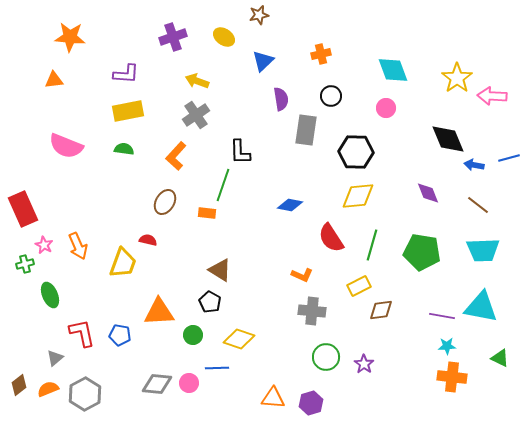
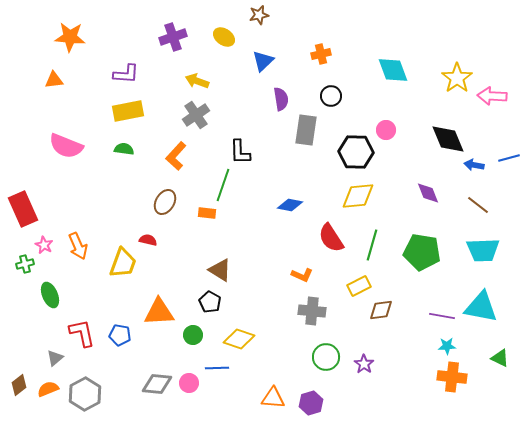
pink circle at (386, 108): moved 22 px down
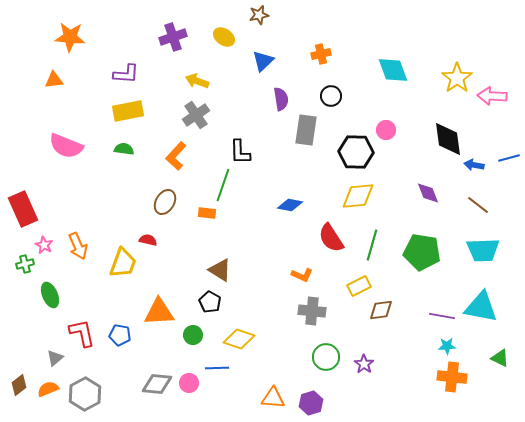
black diamond at (448, 139): rotated 15 degrees clockwise
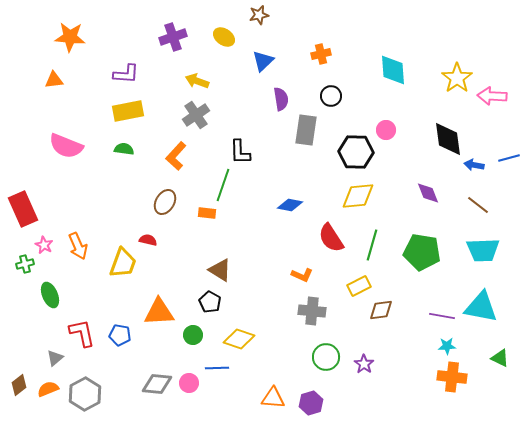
cyan diamond at (393, 70): rotated 16 degrees clockwise
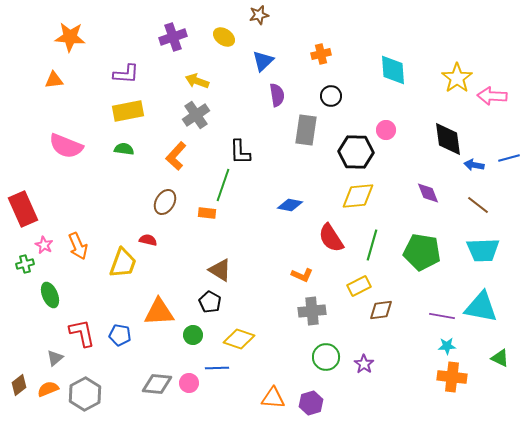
purple semicircle at (281, 99): moved 4 px left, 4 px up
gray cross at (312, 311): rotated 12 degrees counterclockwise
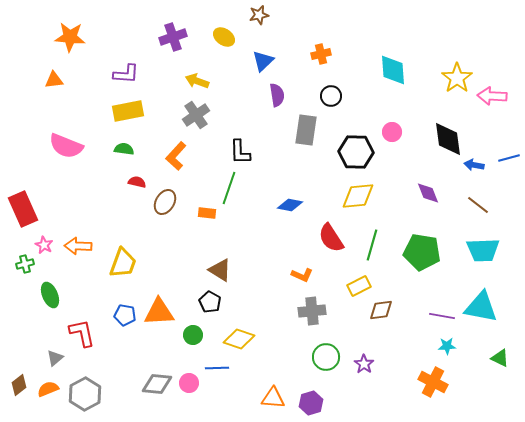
pink circle at (386, 130): moved 6 px right, 2 px down
green line at (223, 185): moved 6 px right, 3 px down
red semicircle at (148, 240): moved 11 px left, 58 px up
orange arrow at (78, 246): rotated 116 degrees clockwise
blue pentagon at (120, 335): moved 5 px right, 20 px up
orange cross at (452, 377): moved 19 px left, 5 px down; rotated 20 degrees clockwise
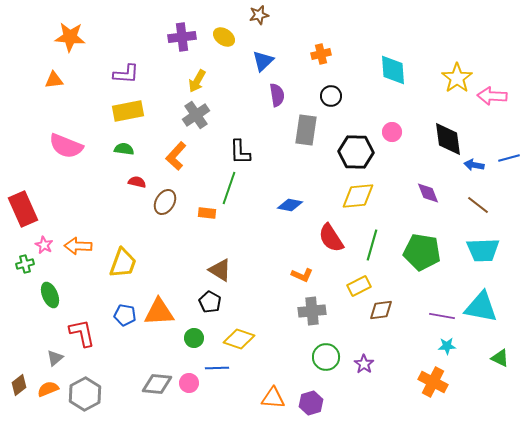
purple cross at (173, 37): moved 9 px right; rotated 12 degrees clockwise
yellow arrow at (197, 81): rotated 80 degrees counterclockwise
green circle at (193, 335): moved 1 px right, 3 px down
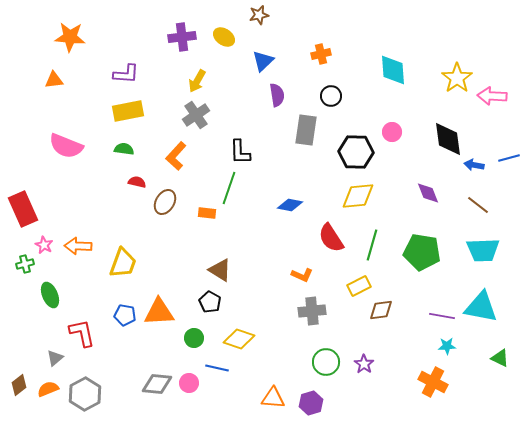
green circle at (326, 357): moved 5 px down
blue line at (217, 368): rotated 15 degrees clockwise
